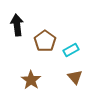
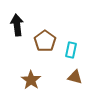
cyan rectangle: rotated 49 degrees counterclockwise
brown triangle: rotated 35 degrees counterclockwise
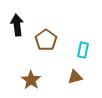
brown pentagon: moved 1 px right, 1 px up
cyan rectangle: moved 12 px right
brown triangle: rotated 28 degrees counterclockwise
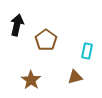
black arrow: rotated 20 degrees clockwise
cyan rectangle: moved 4 px right, 1 px down
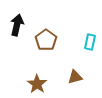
cyan rectangle: moved 3 px right, 9 px up
brown star: moved 6 px right, 4 px down
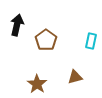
cyan rectangle: moved 1 px right, 1 px up
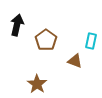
brown triangle: moved 16 px up; rotated 35 degrees clockwise
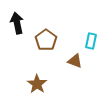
black arrow: moved 2 px up; rotated 25 degrees counterclockwise
